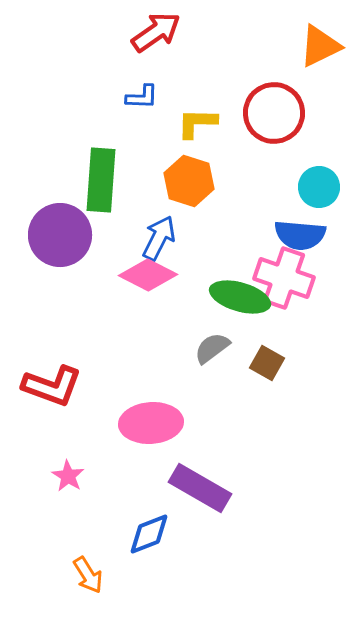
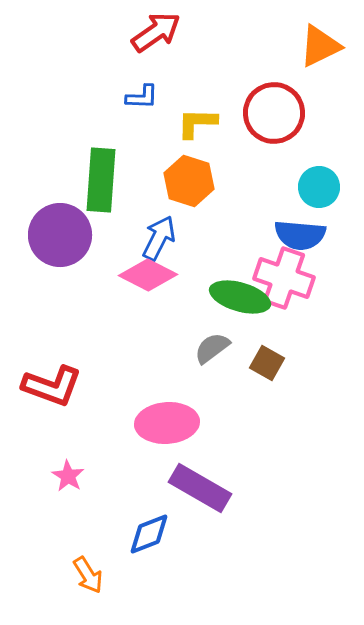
pink ellipse: moved 16 px right
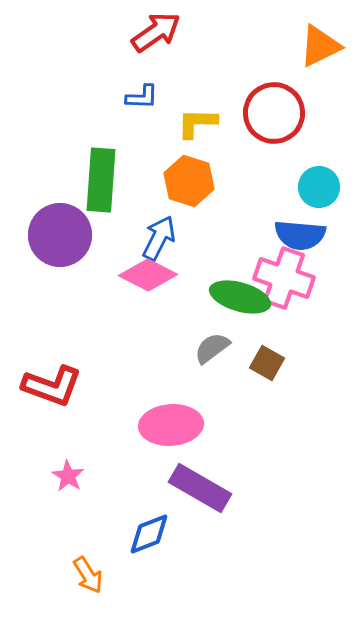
pink ellipse: moved 4 px right, 2 px down
